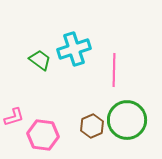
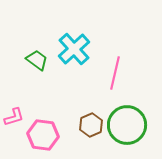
cyan cross: rotated 24 degrees counterclockwise
green trapezoid: moved 3 px left
pink line: moved 1 px right, 3 px down; rotated 12 degrees clockwise
green circle: moved 5 px down
brown hexagon: moved 1 px left, 1 px up
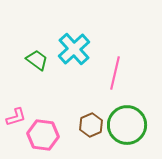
pink L-shape: moved 2 px right
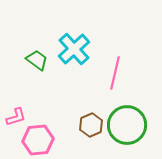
pink hexagon: moved 5 px left, 5 px down; rotated 12 degrees counterclockwise
